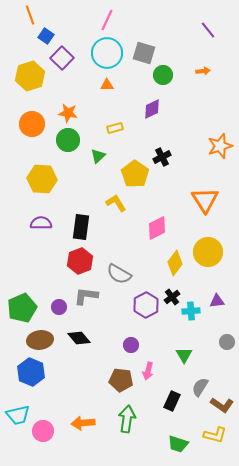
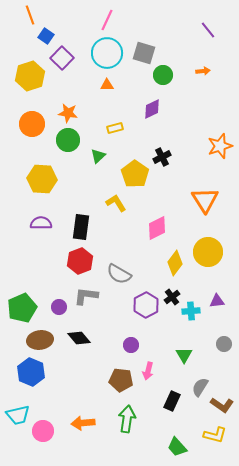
gray circle at (227, 342): moved 3 px left, 2 px down
green trapezoid at (178, 444): moved 1 px left, 3 px down; rotated 30 degrees clockwise
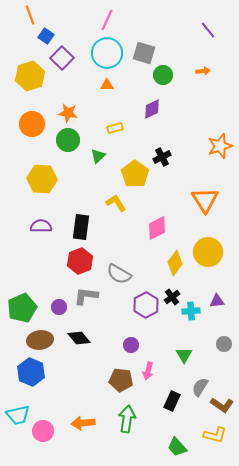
purple semicircle at (41, 223): moved 3 px down
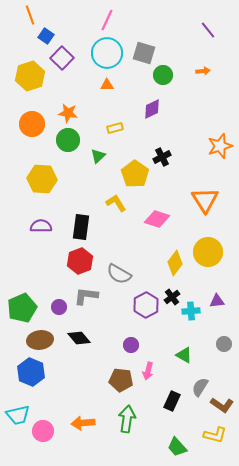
pink diamond at (157, 228): moved 9 px up; rotated 45 degrees clockwise
green triangle at (184, 355): rotated 30 degrees counterclockwise
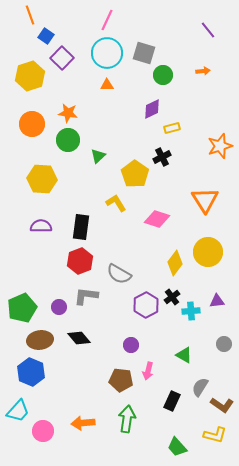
yellow rectangle at (115, 128): moved 57 px right
cyan trapezoid at (18, 415): moved 4 px up; rotated 35 degrees counterclockwise
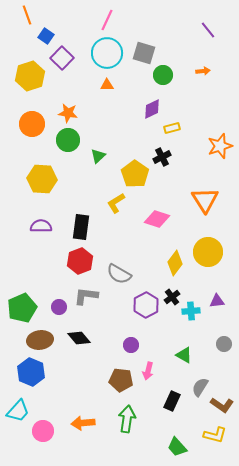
orange line at (30, 15): moved 3 px left
yellow L-shape at (116, 203): rotated 90 degrees counterclockwise
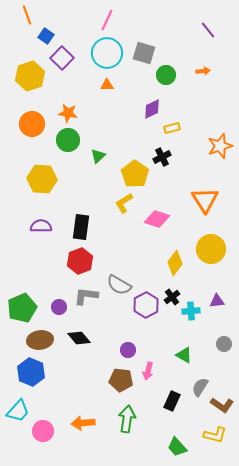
green circle at (163, 75): moved 3 px right
yellow L-shape at (116, 203): moved 8 px right
yellow circle at (208, 252): moved 3 px right, 3 px up
gray semicircle at (119, 274): moved 11 px down
purple circle at (131, 345): moved 3 px left, 5 px down
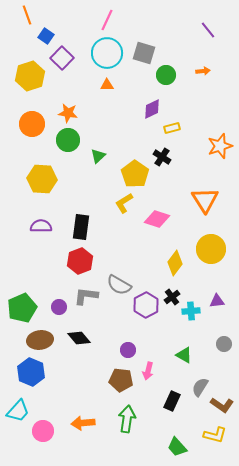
black cross at (162, 157): rotated 30 degrees counterclockwise
